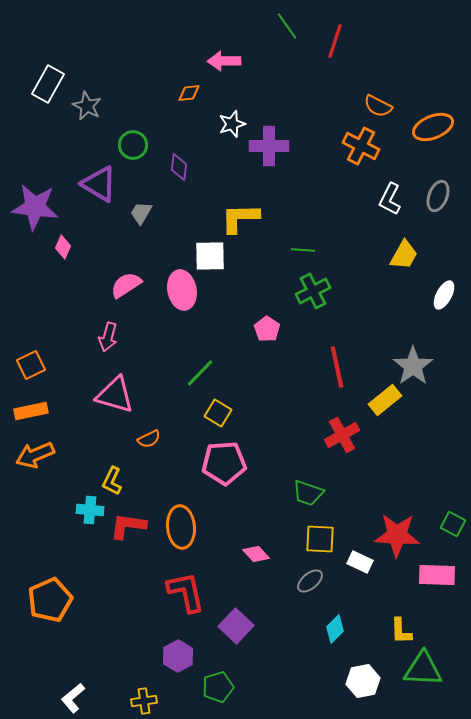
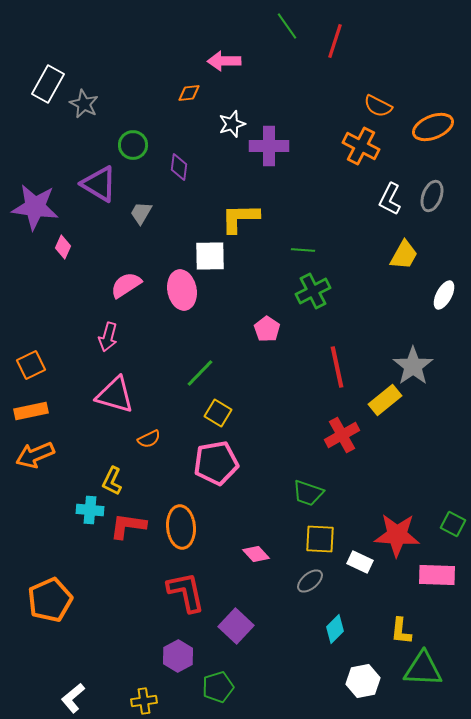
gray star at (87, 106): moved 3 px left, 2 px up
gray ellipse at (438, 196): moved 6 px left
pink pentagon at (224, 463): moved 8 px left; rotated 6 degrees counterclockwise
yellow L-shape at (401, 631): rotated 8 degrees clockwise
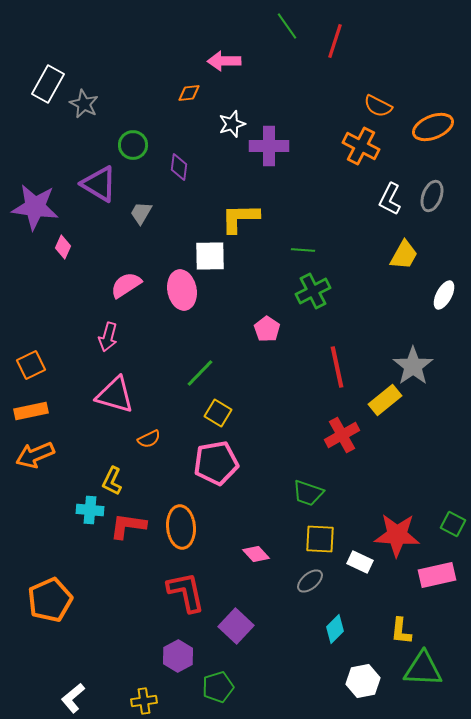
pink rectangle at (437, 575): rotated 15 degrees counterclockwise
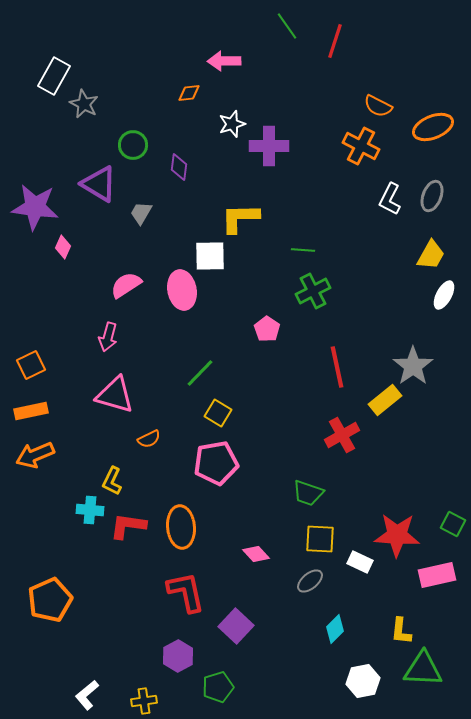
white rectangle at (48, 84): moved 6 px right, 8 px up
yellow trapezoid at (404, 255): moved 27 px right
white L-shape at (73, 698): moved 14 px right, 3 px up
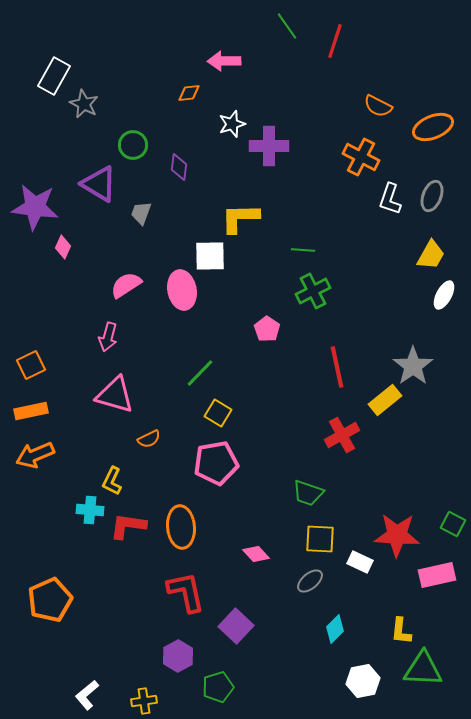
orange cross at (361, 146): moved 11 px down
white L-shape at (390, 199): rotated 8 degrees counterclockwise
gray trapezoid at (141, 213): rotated 10 degrees counterclockwise
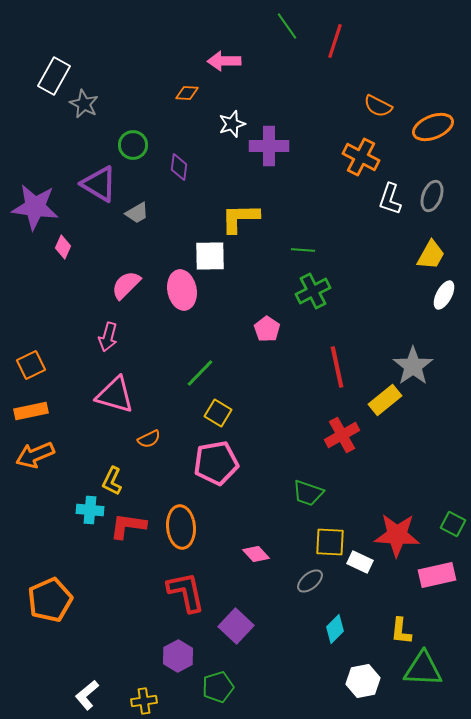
orange diamond at (189, 93): moved 2 px left; rotated 10 degrees clockwise
gray trapezoid at (141, 213): moved 4 px left; rotated 140 degrees counterclockwise
pink semicircle at (126, 285): rotated 12 degrees counterclockwise
yellow square at (320, 539): moved 10 px right, 3 px down
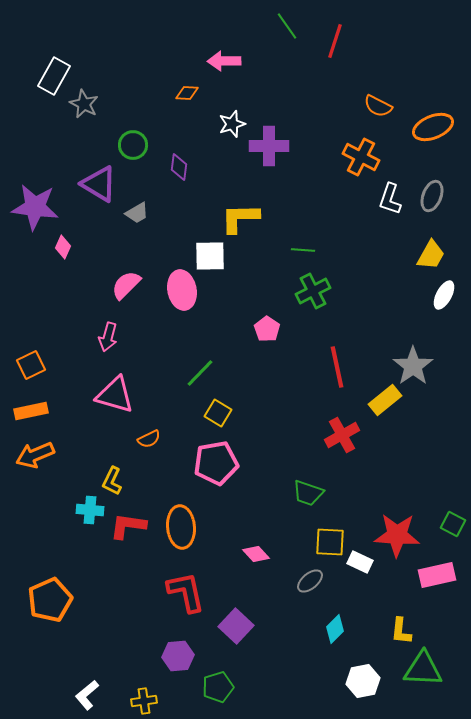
purple hexagon at (178, 656): rotated 24 degrees clockwise
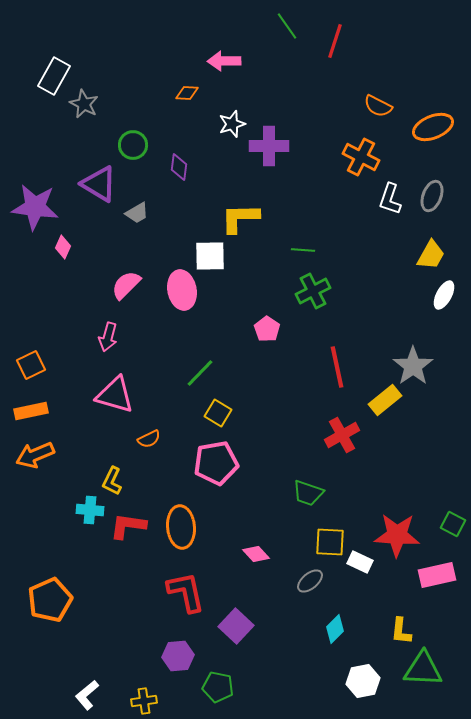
green pentagon at (218, 687): rotated 28 degrees clockwise
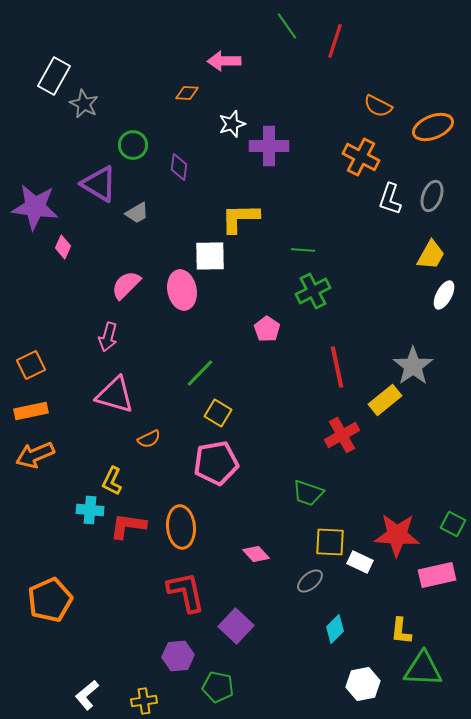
white hexagon at (363, 681): moved 3 px down
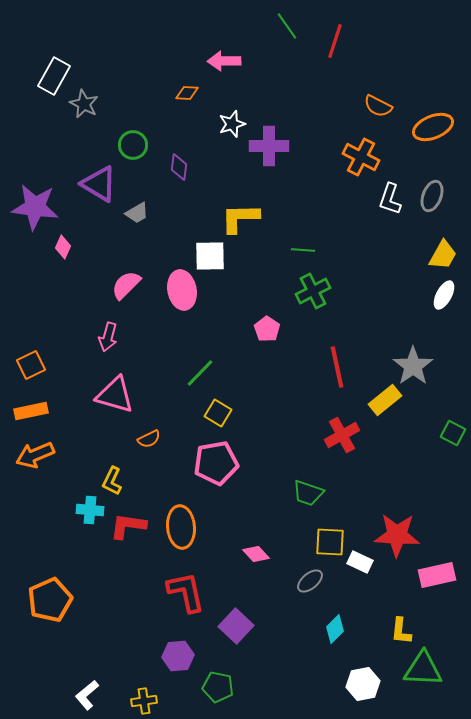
yellow trapezoid at (431, 255): moved 12 px right
green square at (453, 524): moved 91 px up
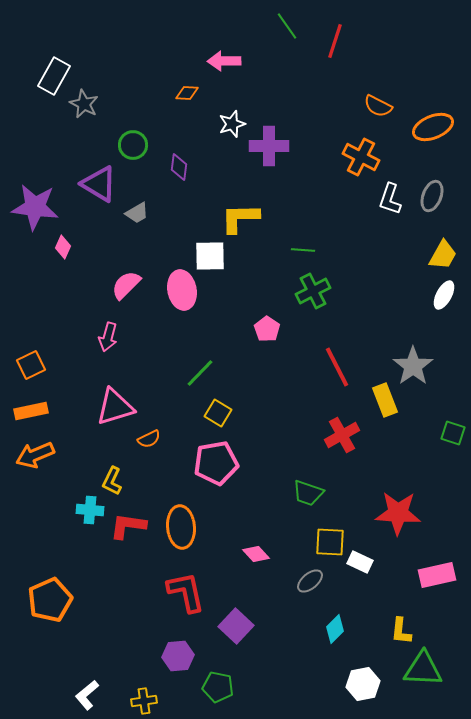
red line at (337, 367): rotated 15 degrees counterclockwise
pink triangle at (115, 395): moved 12 px down; rotated 33 degrees counterclockwise
yellow rectangle at (385, 400): rotated 72 degrees counterclockwise
green square at (453, 433): rotated 10 degrees counterclockwise
red star at (397, 535): moved 1 px right, 22 px up
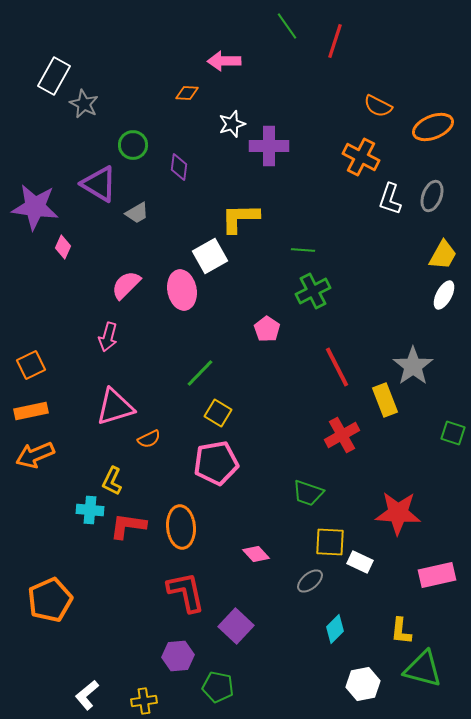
white square at (210, 256): rotated 28 degrees counterclockwise
green triangle at (423, 669): rotated 12 degrees clockwise
